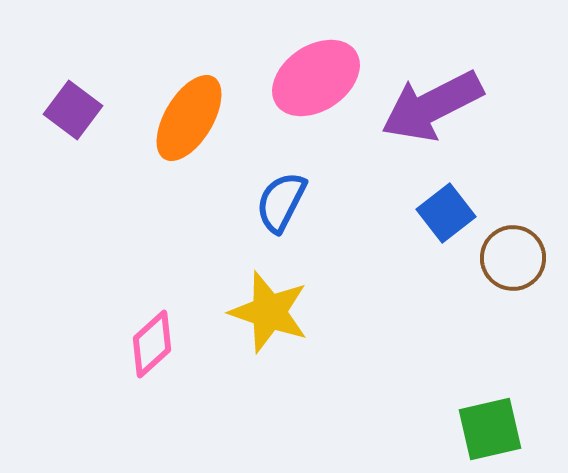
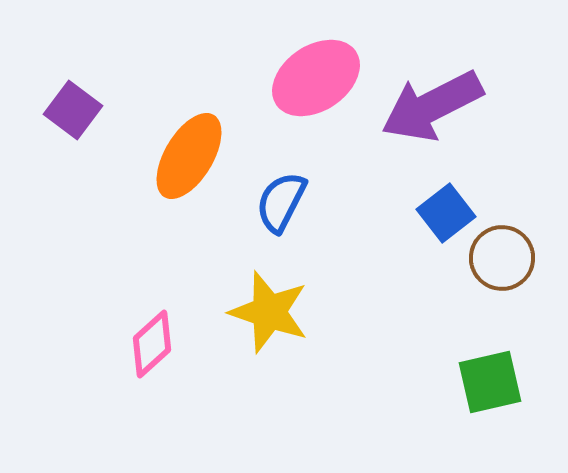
orange ellipse: moved 38 px down
brown circle: moved 11 px left
green square: moved 47 px up
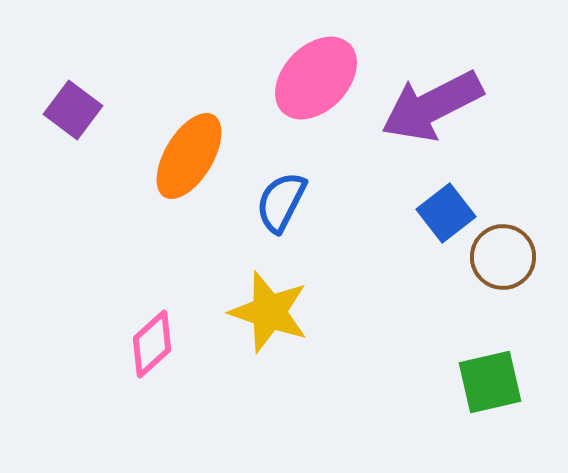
pink ellipse: rotated 12 degrees counterclockwise
brown circle: moved 1 px right, 1 px up
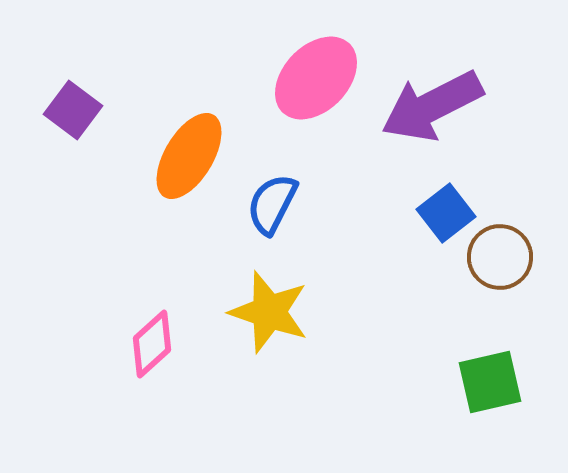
blue semicircle: moved 9 px left, 2 px down
brown circle: moved 3 px left
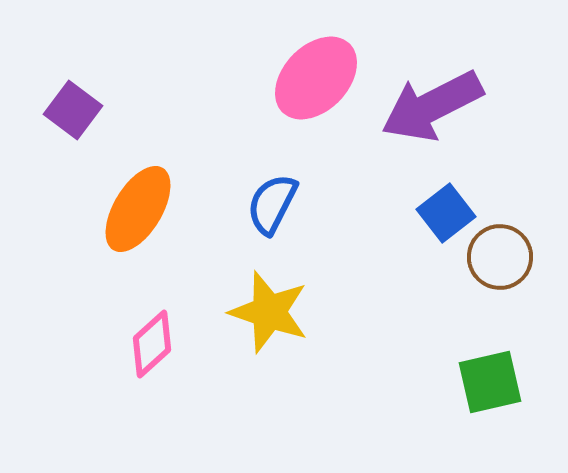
orange ellipse: moved 51 px left, 53 px down
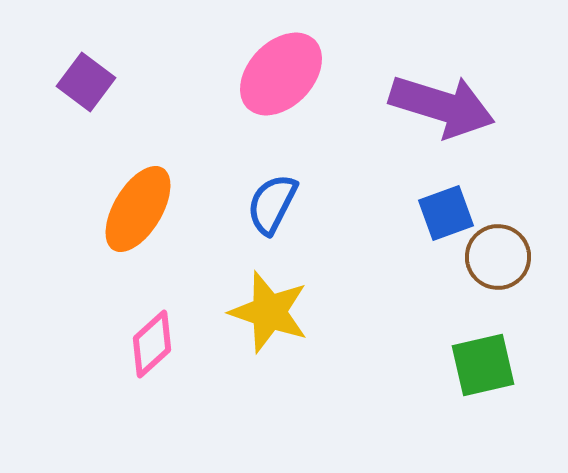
pink ellipse: moved 35 px left, 4 px up
purple arrow: moved 10 px right; rotated 136 degrees counterclockwise
purple square: moved 13 px right, 28 px up
blue square: rotated 18 degrees clockwise
brown circle: moved 2 px left
green square: moved 7 px left, 17 px up
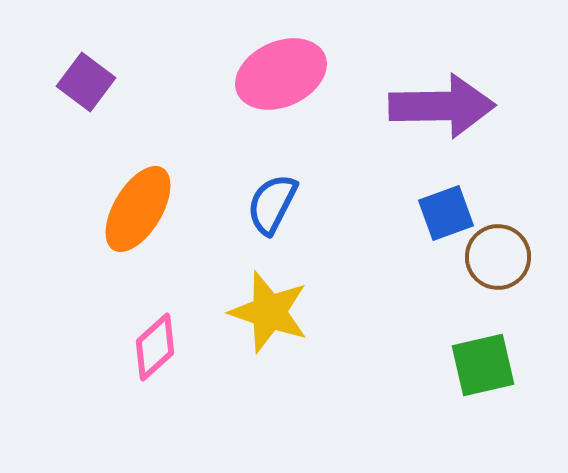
pink ellipse: rotated 22 degrees clockwise
purple arrow: rotated 18 degrees counterclockwise
pink diamond: moved 3 px right, 3 px down
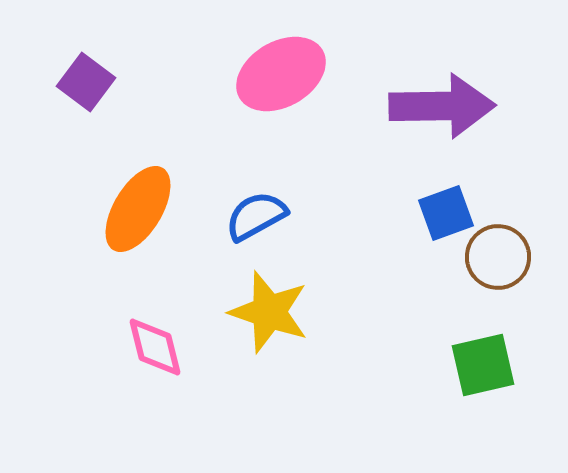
pink ellipse: rotated 6 degrees counterclockwise
blue semicircle: moved 16 px left, 12 px down; rotated 34 degrees clockwise
pink diamond: rotated 62 degrees counterclockwise
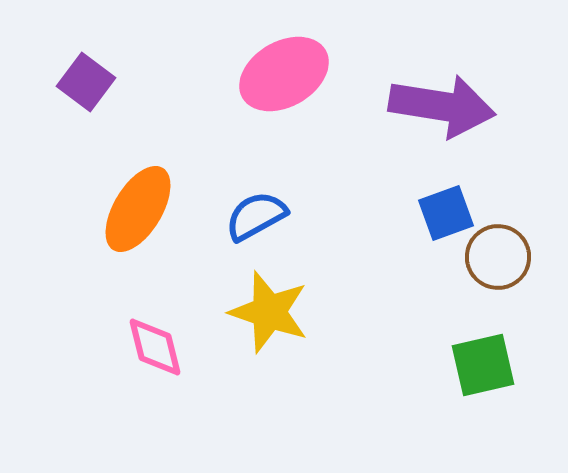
pink ellipse: moved 3 px right
purple arrow: rotated 10 degrees clockwise
